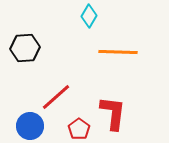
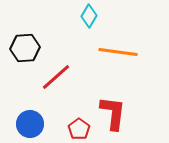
orange line: rotated 6 degrees clockwise
red line: moved 20 px up
blue circle: moved 2 px up
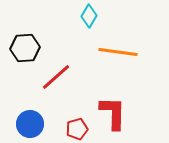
red L-shape: rotated 6 degrees counterclockwise
red pentagon: moved 2 px left; rotated 20 degrees clockwise
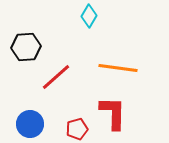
black hexagon: moved 1 px right, 1 px up
orange line: moved 16 px down
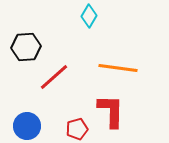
red line: moved 2 px left
red L-shape: moved 2 px left, 2 px up
blue circle: moved 3 px left, 2 px down
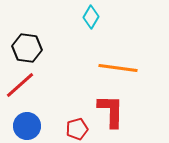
cyan diamond: moved 2 px right, 1 px down
black hexagon: moved 1 px right, 1 px down; rotated 12 degrees clockwise
red line: moved 34 px left, 8 px down
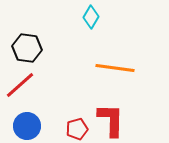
orange line: moved 3 px left
red L-shape: moved 9 px down
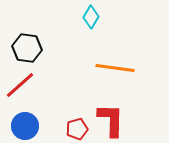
blue circle: moved 2 px left
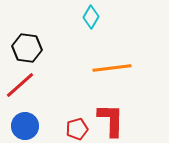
orange line: moved 3 px left; rotated 15 degrees counterclockwise
